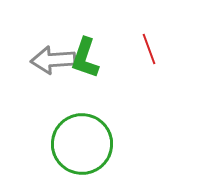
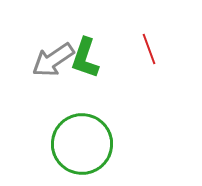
gray arrow: rotated 30 degrees counterclockwise
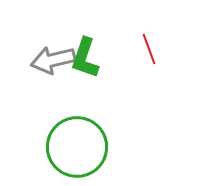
gray arrow: rotated 21 degrees clockwise
green circle: moved 5 px left, 3 px down
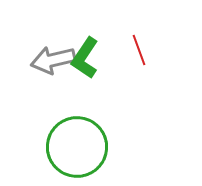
red line: moved 10 px left, 1 px down
green L-shape: rotated 15 degrees clockwise
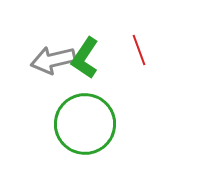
green circle: moved 8 px right, 23 px up
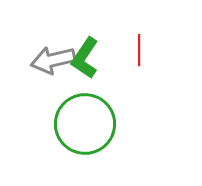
red line: rotated 20 degrees clockwise
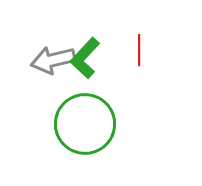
green L-shape: rotated 9 degrees clockwise
